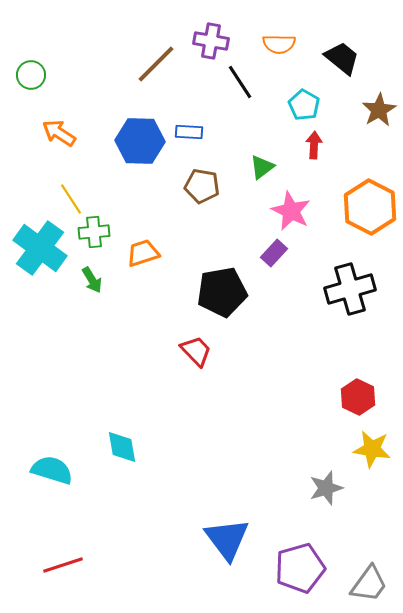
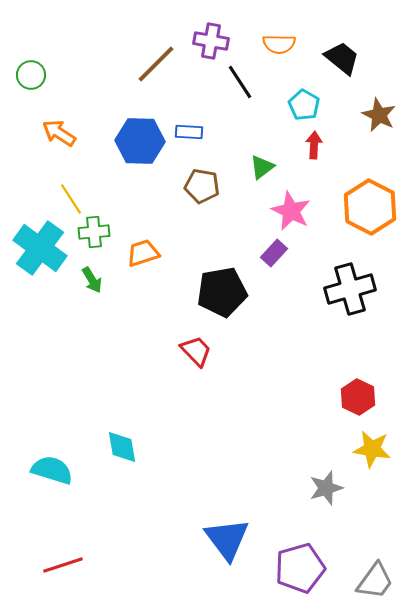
brown star: moved 5 px down; rotated 16 degrees counterclockwise
gray trapezoid: moved 6 px right, 3 px up
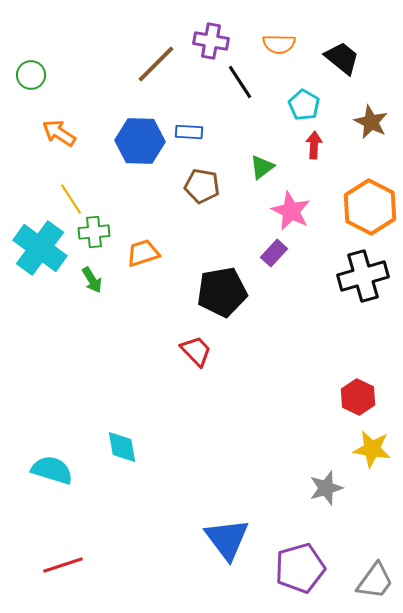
brown star: moved 8 px left, 7 px down
black cross: moved 13 px right, 13 px up
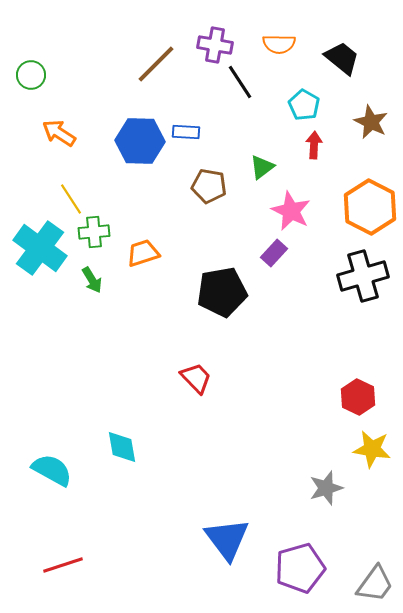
purple cross: moved 4 px right, 4 px down
blue rectangle: moved 3 px left
brown pentagon: moved 7 px right
red trapezoid: moved 27 px down
cyan semicircle: rotated 12 degrees clockwise
gray trapezoid: moved 3 px down
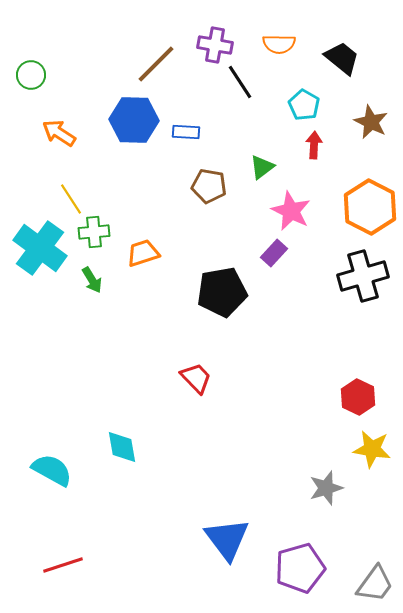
blue hexagon: moved 6 px left, 21 px up
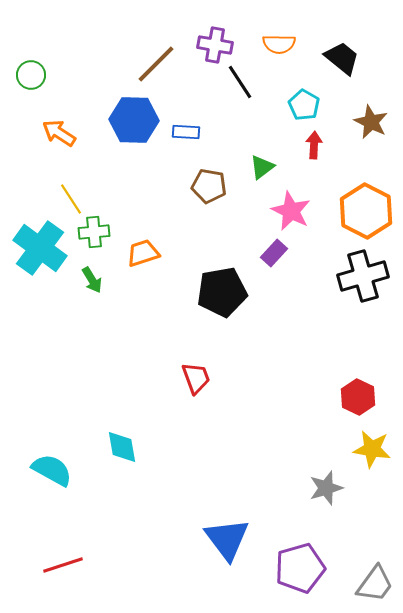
orange hexagon: moved 4 px left, 4 px down
red trapezoid: rotated 24 degrees clockwise
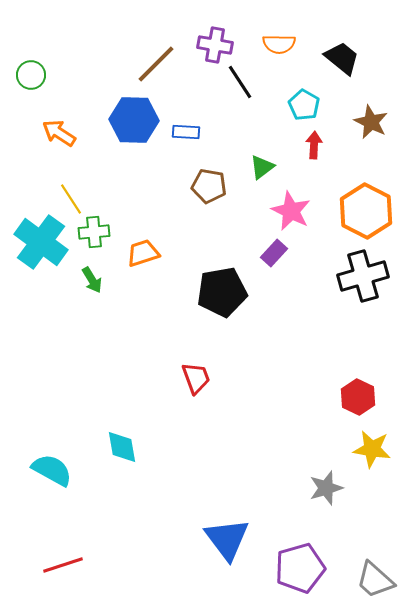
cyan cross: moved 1 px right, 6 px up
gray trapezoid: moved 4 px up; rotated 96 degrees clockwise
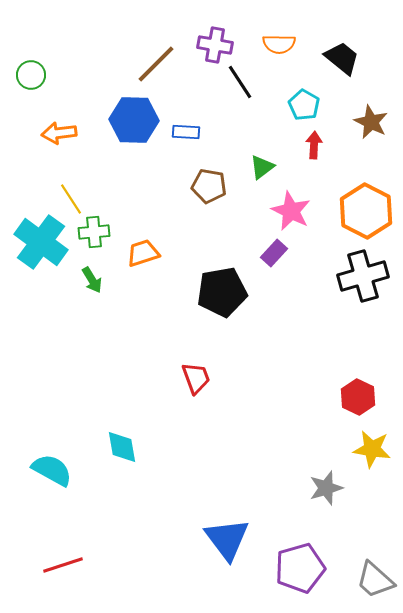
orange arrow: rotated 40 degrees counterclockwise
